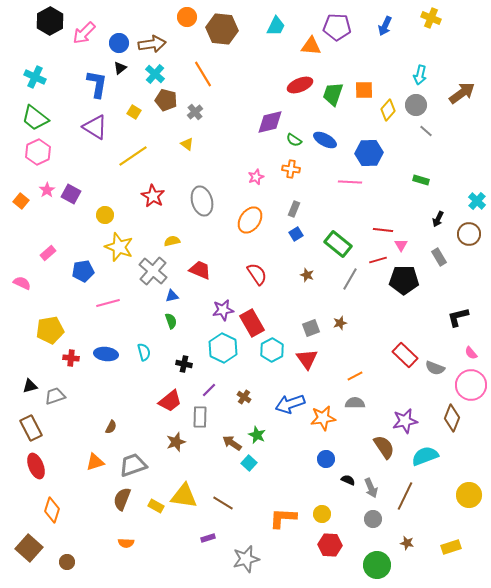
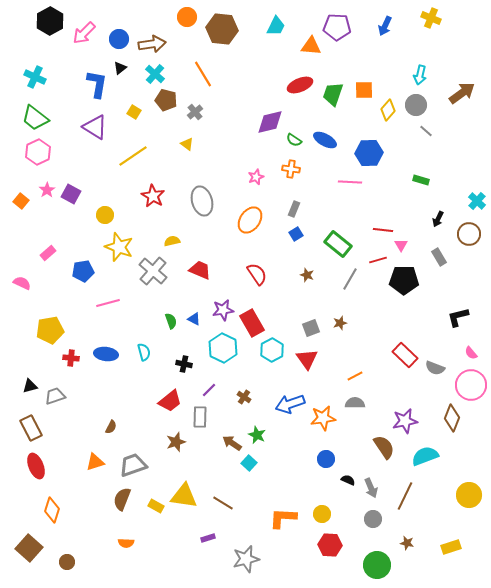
blue circle at (119, 43): moved 4 px up
blue triangle at (172, 296): moved 22 px right, 23 px down; rotated 40 degrees clockwise
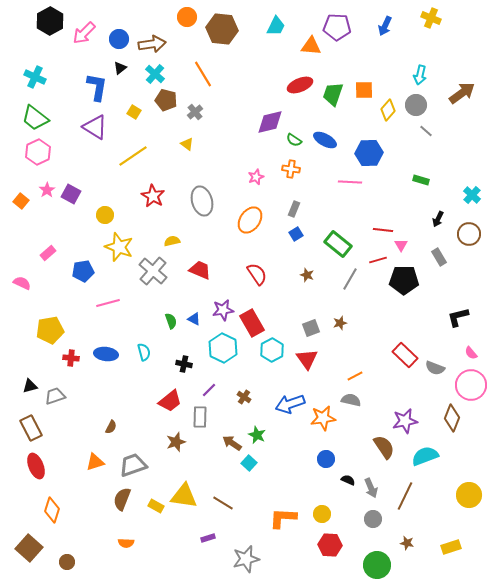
blue L-shape at (97, 84): moved 3 px down
cyan cross at (477, 201): moved 5 px left, 6 px up
gray semicircle at (355, 403): moved 4 px left, 3 px up; rotated 12 degrees clockwise
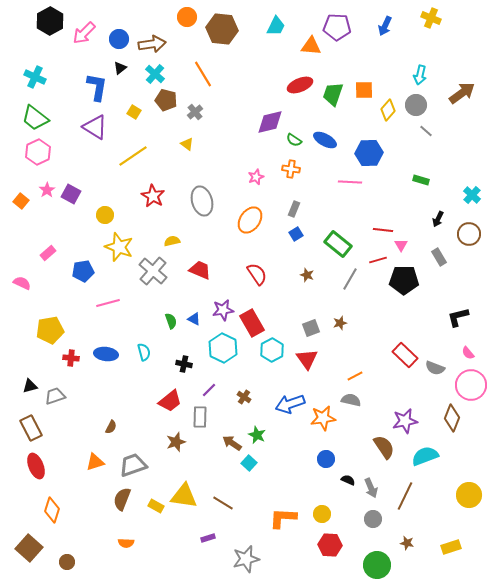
pink semicircle at (471, 353): moved 3 px left
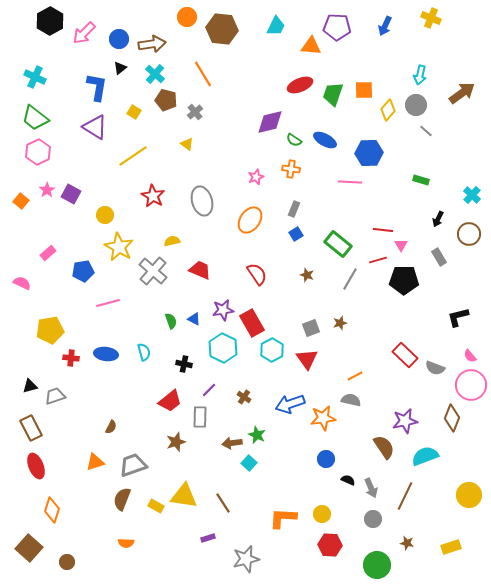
yellow star at (119, 247): rotated 8 degrees clockwise
pink semicircle at (468, 353): moved 2 px right, 3 px down
brown arrow at (232, 443): rotated 42 degrees counterclockwise
brown line at (223, 503): rotated 25 degrees clockwise
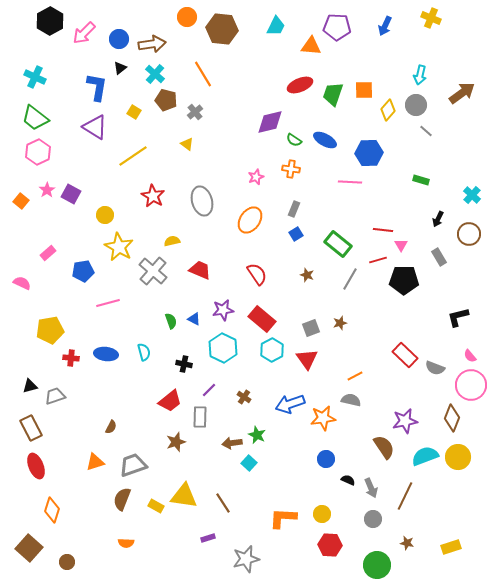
red rectangle at (252, 323): moved 10 px right, 4 px up; rotated 20 degrees counterclockwise
yellow circle at (469, 495): moved 11 px left, 38 px up
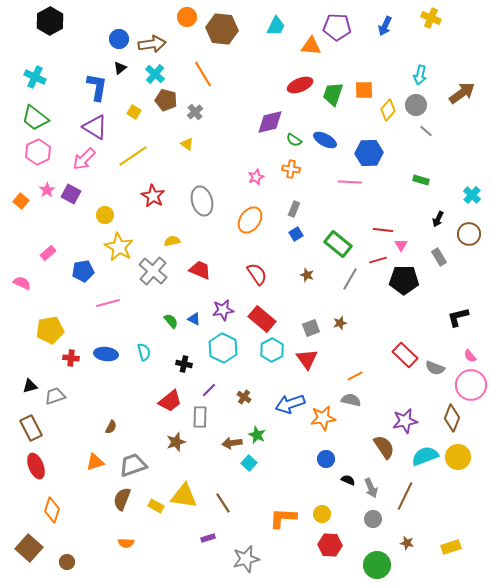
pink arrow at (84, 33): moved 126 px down
green semicircle at (171, 321): rotated 21 degrees counterclockwise
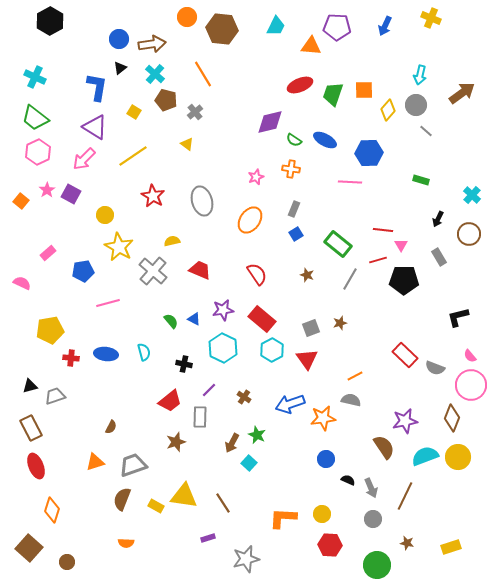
brown arrow at (232, 443): rotated 54 degrees counterclockwise
